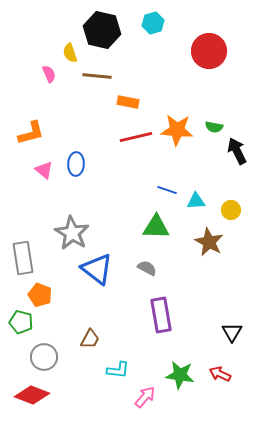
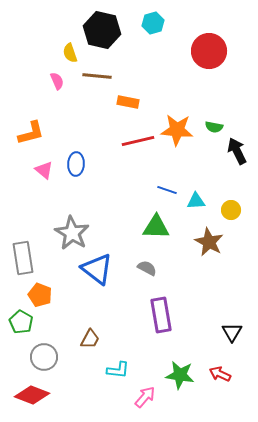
pink semicircle: moved 8 px right, 7 px down
red line: moved 2 px right, 4 px down
green pentagon: rotated 15 degrees clockwise
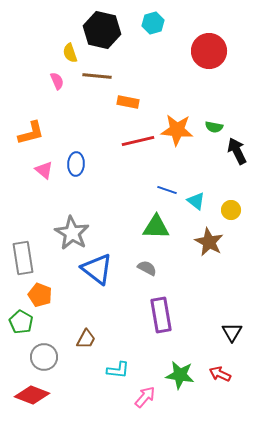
cyan triangle: rotated 42 degrees clockwise
brown trapezoid: moved 4 px left
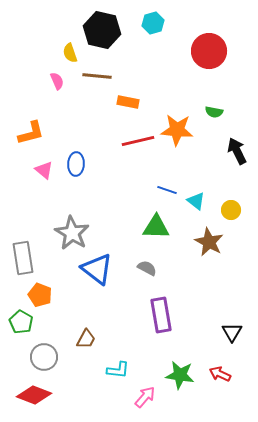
green semicircle: moved 15 px up
red diamond: moved 2 px right
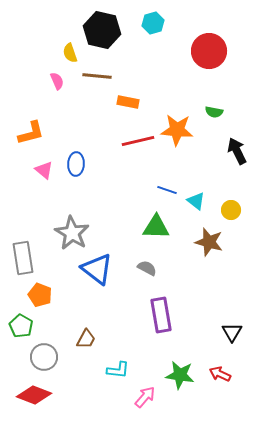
brown star: rotated 12 degrees counterclockwise
green pentagon: moved 4 px down
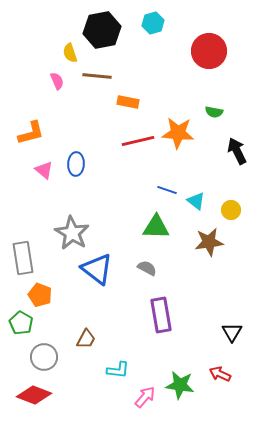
black hexagon: rotated 24 degrees counterclockwise
orange star: moved 1 px right, 3 px down
brown star: rotated 24 degrees counterclockwise
green pentagon: moved 3 px up
green star: moved 10 px down
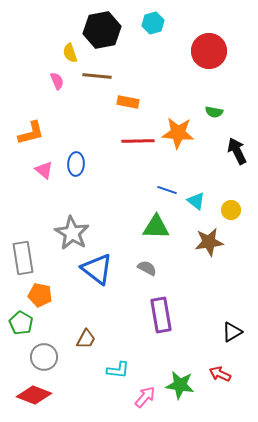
red line: rotated 12 degrees clockwise
orange pentagon: rotated 10 degrees counterclockwise
black triangle: rotated 30 degrees clockwise
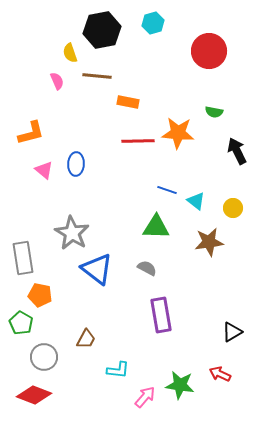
yellow circle: moved 2 px right, 2 px up
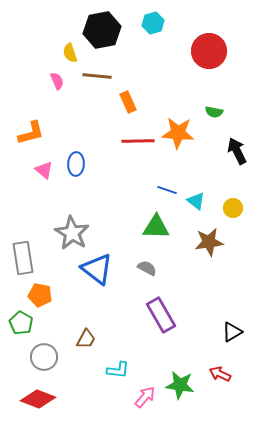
orange rectangle: rotated 55 degrees clockwise
purple rectangle: rotated 20 degrees counterclockwise
red diamond: moved 4 px right, 4 px down
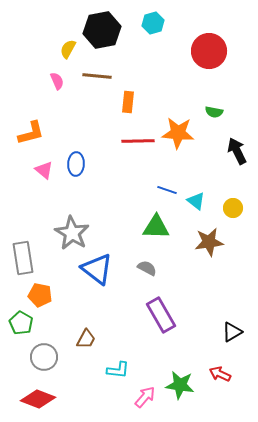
yellow semicircle: moved 2 px left, 4 px up; rotated 48 degrees clockwise
orange rectangle: rotated 30 degrees clockwise
